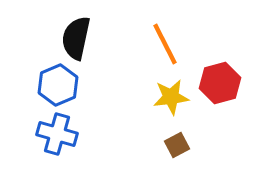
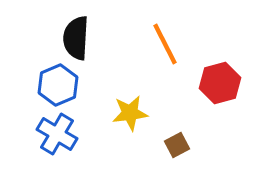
black semicircle: rotated 9 degrees counterclockwise
yellow star: moved 41 px left, 16 px down
blue cross: rotated 15 degrees clockwise
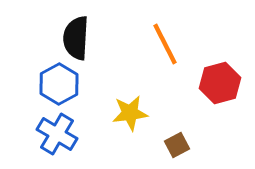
blue hexagon: moved 1 px right, 1 px up; rotated 6 degrees counterclockwise
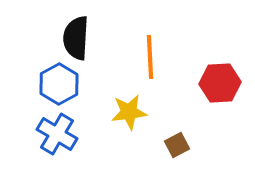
orange line: moved 15 px left, 13 px down; rotated 24 degrees clockwise
red hexagon: rotated 12 degrees clockwise
yellow star: moved 1 px left, 1 px up
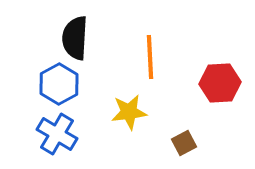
black semicircle: moved 1 px left
brown square: moved 7 px right, 2 px up
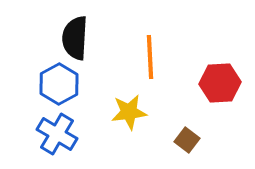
brown square: moved 3 px right, 3 px up; rotated 25 degrees counterclockwise
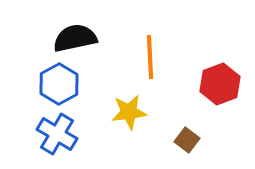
black semicircle: rotated 75 degrees clockwise
red hexagon: moved 1 px down; rotated 18 degrees counterclockwise
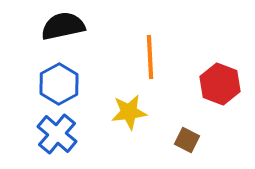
black semicircle: moved 12 px left, 12 px up
red hexagon: rotated 18 degrees counterclockwise
blue cross: rotated 9 degrees clockwise
brown square: rotated 10 degrees counterclockwise
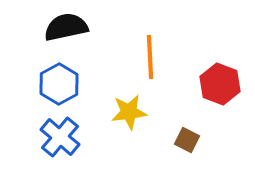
black semicircle: moved 3 px right, 1 px down
blue cross: moved 3 px right, 3 px down
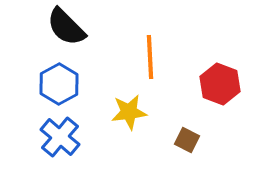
black semicircle: rotated 123 degrees counterclockwise
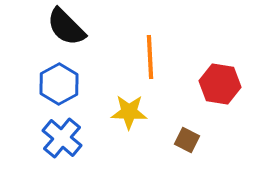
red hexagon: rotated 12 degrees counterclockwise
yellow star: rotated 9 degrees clockwise
blue cross: moved 2 px right, 1 px down
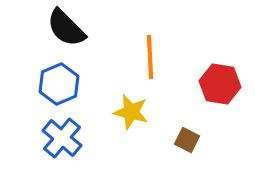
black semicircle: moved 1 px down
blue hexagon: rotated 6 degrees clockwise
yellow star: moved 2 px right; rotated 12 degrees clockwise
